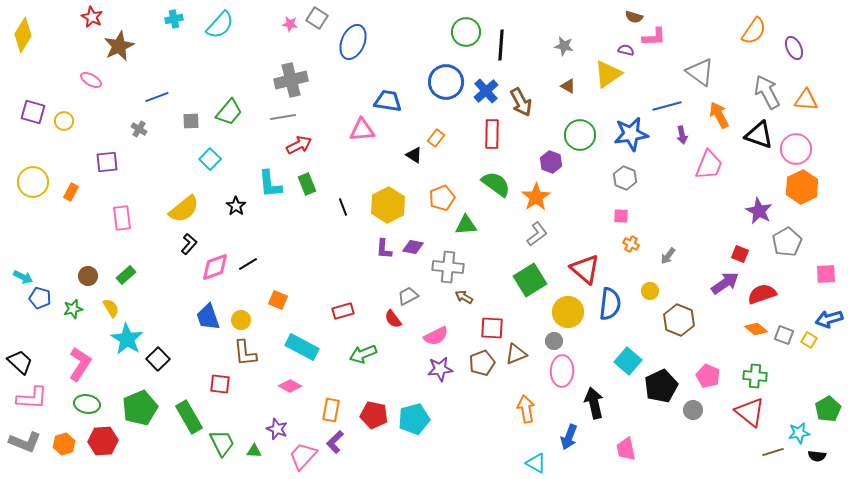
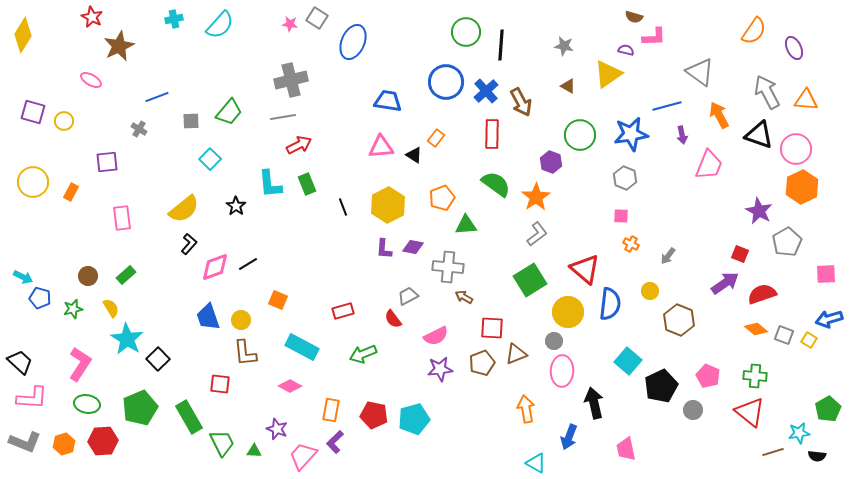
pink triangle at (362, 130): moved 19 px right, 17 px down
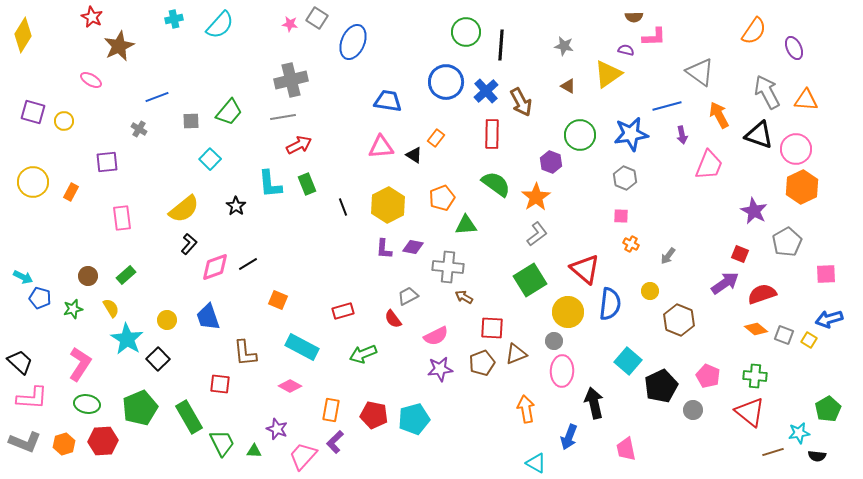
brown semicircle at (634, 17): rotated 18 degrees counterclockwise
purple star at (759, 211): moved 5 px left
yellow circle at (241, 320): moved 74 px left
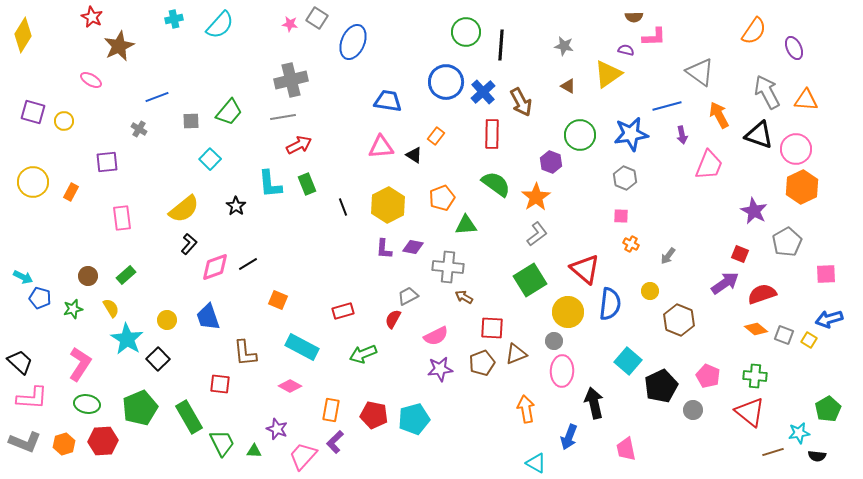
blue cross at (486, 91): moved 3 px left, 1 px down
orange rectangle at (436, 138): moved 2 px up
red semicircle at (393, 319): rotated 66 degrees clockwise
